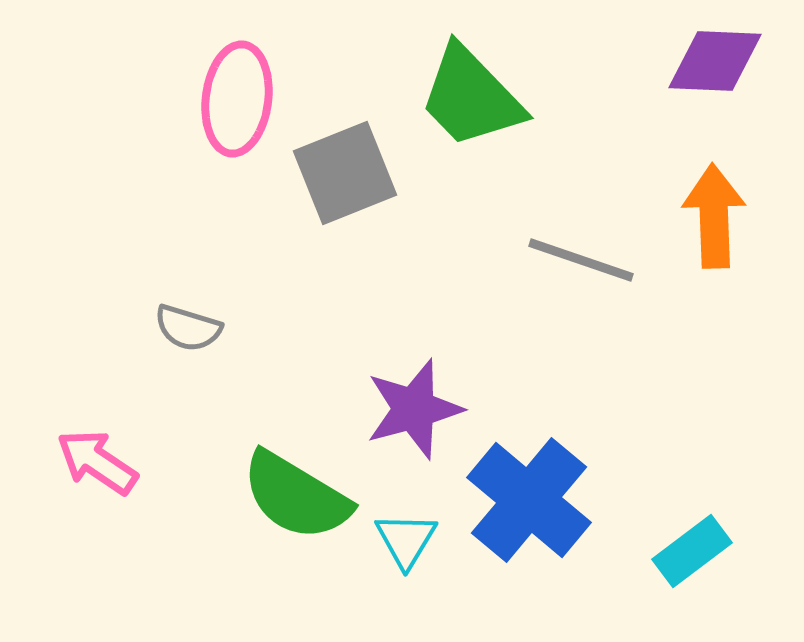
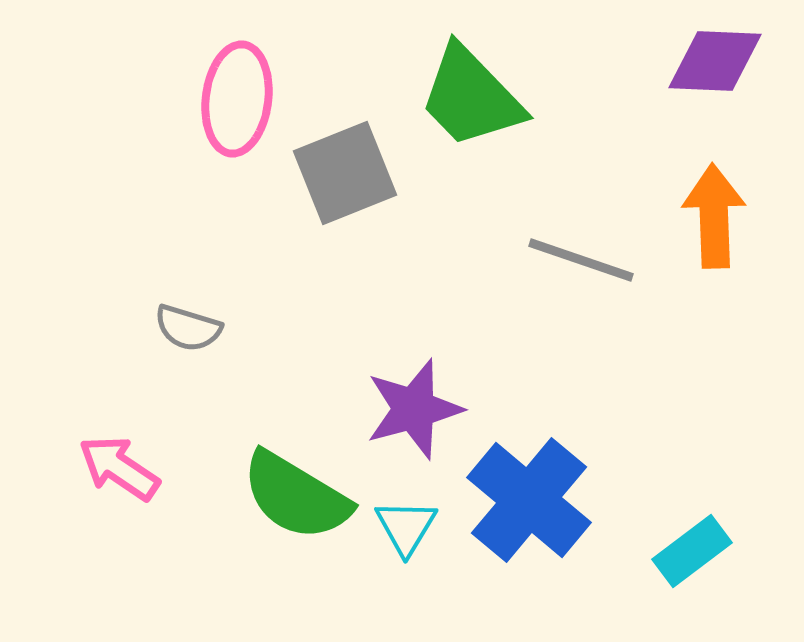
pink arrow: moved 22 px right, 6 px down
cyan triangle: moved 13 px up
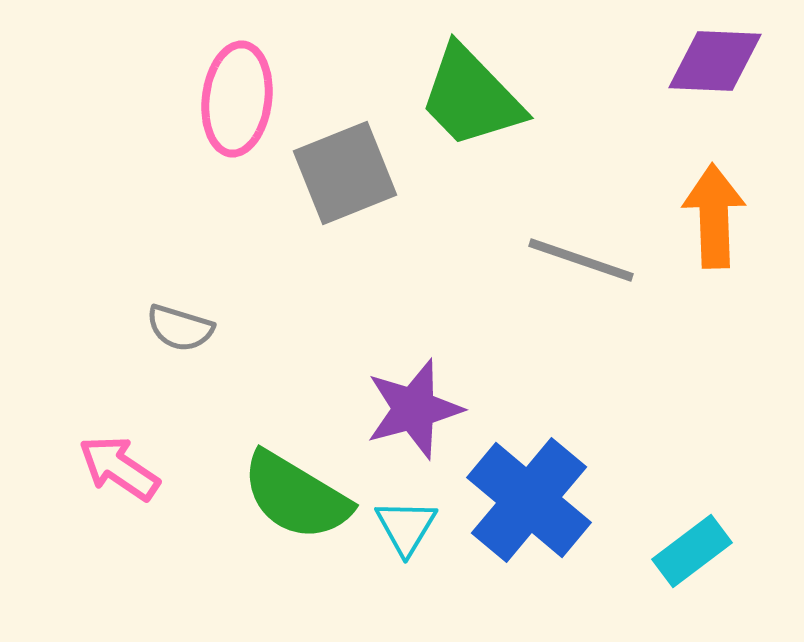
gray semicircle: moved 8 px left
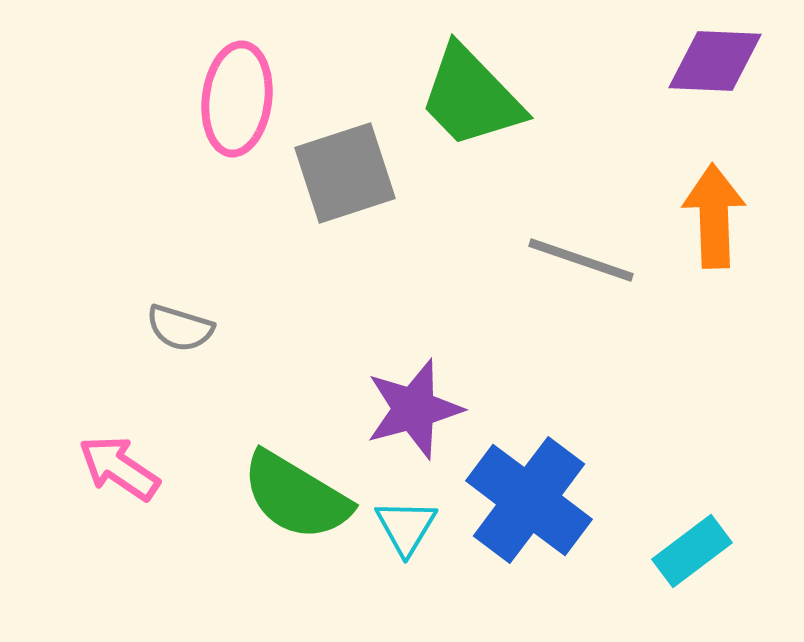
gray square: rotated 4 degrees clockwise
blue cross: rotated 3 degrees counterclockwise
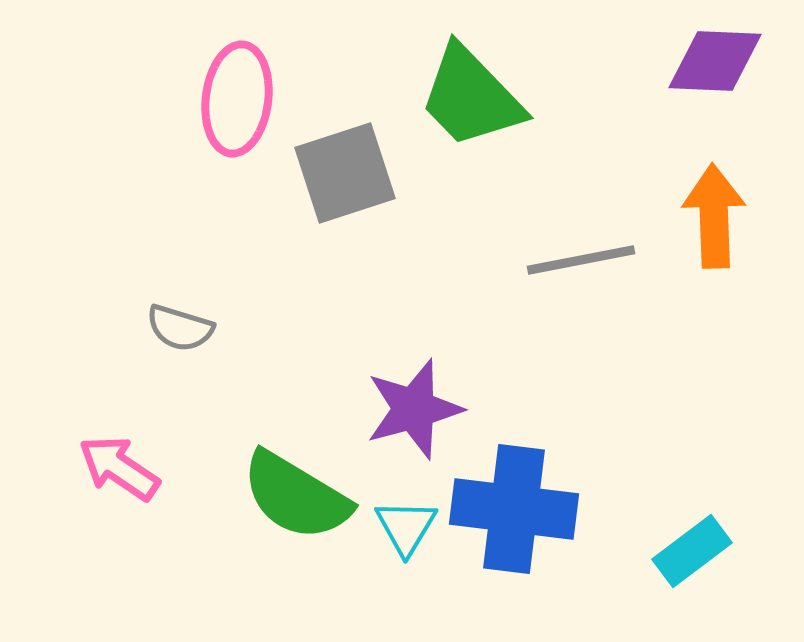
gray line: rotated 30 degrees counterclockwise
blue cross: moved 15 px left, 9 px down; rotated 30 degrees counterclockwise
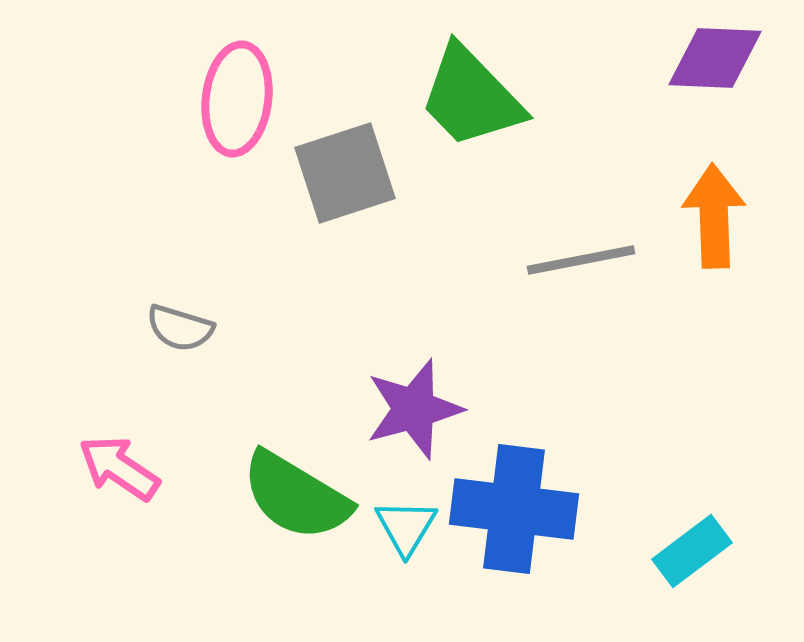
purple diamond: moved 3 px up
